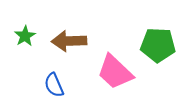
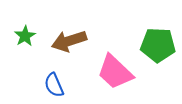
brown arrow: rotated 16 degrees counterclockwise
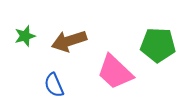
green star: rotated 15 degrees clockwise
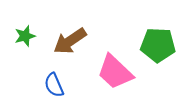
brown arrow: moved 1 px right; rotated 16 degrees counterclockwise
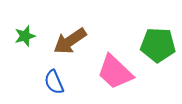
blue semicircle: moved 3 px up
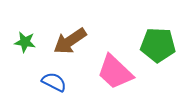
green star: moved 6 px down; rotated 25 degrees clockwise
blue semicircle: rotated 140 degrees clockwise
